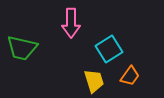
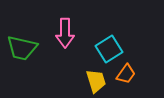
pink arrow: moved 6 px left, 10 px down
orange trapezoid: moved 4 px left, 2 px up
yellow trapezoid: moved 2 px right
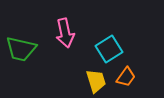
pink arrow: rotated 12 degrees counterclockwise
green trapezoid: moved 1 px left, 1 px down
orange trapezoid: moved 3 px down
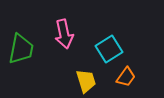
pink arrow: moved 1 px left, 1 px down
green trapezoid: rotated 92 degrees counterclockwise
yellow trapezoid: moved 10 px left
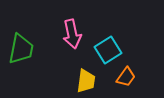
pink arrow: moved 8 px right
cyan square: moved 1 px left, 1 px down
yellow trapezoid: rotated 25 degrees clockwise
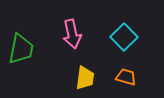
cyan square: moved 16 px right, 13 px up; rotated 12 degrees counterclockwise
orange trapezoid: rotated 110 degrees counterclockwise
yellow trapezoid: moved 1 px left, 3 px up
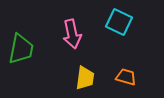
cyan square: moved 5 px left, 15 px up; rotated 20 degrees counterclockwise
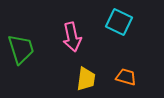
pink arrow: moved 3 px down
green trapezoid: rotated 28 degrees counterclockwise
yellow trapezoid: moved 1 px right, 1 px down
